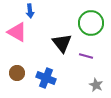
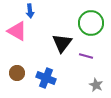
pink triangle: moved 1 px up
black triangle: rotated 15 degrees clockwise
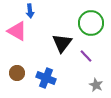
purple line: rotated 32 degrees clockwise
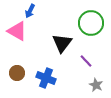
blue arrow: rotated 32 degrees clockwise
purple line: moved 5 px down
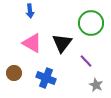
blue arrow: rotated 32 degrees counterclockwise
pink triangle: moved 15 px right, 12 px down
brown circle: moved 3 px left
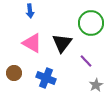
gray star: rotated 16 degrees clockwise
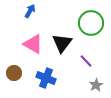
blue arrow: rotated 144 degrees counterclockwise
pink triangle: moved 1 px right, 1 px down
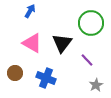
pink triangle: moved 1 px left, 1 px up
purple line: moved 1 px right, 1 px up
brown circle: moved 1 px right
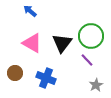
blue arrow: rotated 80 degrees counterclockwise
green circle: moved 13 px down
